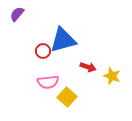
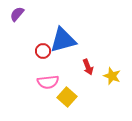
red arrow: rotated 49 degrees clockwise
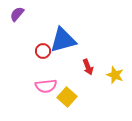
yellow star: moved 3 px right, 1 px up
pink semicircle: moved 2 px left, 4 px down
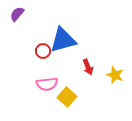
pink semicircle: moved 1 px right, 2 px up
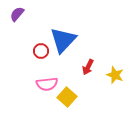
blue triangle: rotated 32 degrees counterclockwise
red circle: moved 2 px left
red arrow: rotated 49 degrees clockwise
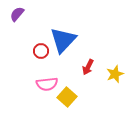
yellow star: moved 1 px up; rotated 30 degrees clockwise
